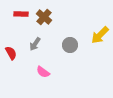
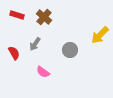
red rectangle: moved 4 px left, 1 px down; rotated 16 degrees clockwise
gray circle: moved 5 px down
red semicircle: moved 3 px right
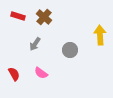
red rectangle: moved 1 px right, 1 px down
yellow arrow: rotated 132 degrees clockwise
red semicircle: moved 21 px down
pink semicircle: moved 2 px left, 1 px down
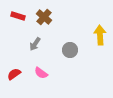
red semicircle: rotated 96 degrees counterclockwise
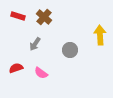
red semicircle: moved 2 px right, 6 px up; rotated 16 degrees clockwise
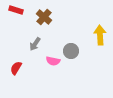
red rectangle: moved 2 px left, 6 px up
gray circle: moved 1 px right, 1 px down
red semicircle: rotated 40 degrees counterclockwise
pink semicircle: moved 12 px right, 12 px up; rotated 24 degrees counterclockwise
